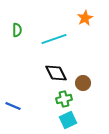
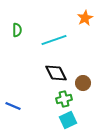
cyan line: moved 1 px down
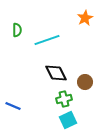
cyan line: moved 7 px left
brown circle: moved 2 px right, 1 px up
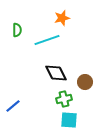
orange star: moved 23 px left; rotated 14 degrees clockwise
blue line: rotated 63 degrees counterclockwise
cyan square: moved 1 px right; rotated 30 degrees clockwise
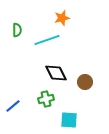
green cross: moved 18 px left
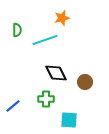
cyan line: moved 2 px left
green cross: rotated 14 degrees clockwise
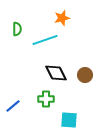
green semicircle: moved 1 px up
brown circle: moved 7 px up
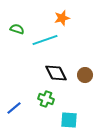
green semicircle: rotated 72 degrees counterclockwise
green cross: rotated 21 degrees clockwise
blue line: moved 1 px right, 2 px down
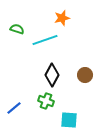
black diamond: moved 4 px left, 2 px down; rotated 55 degrees clockwise
green cross: moved 2 px down
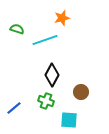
brown circle: moved 4 px left, 17 px down
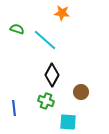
orange star: moved 5 px up; rotated 21 degrees clockwise
cyan line: rotated 60 degrees clockwise
blue line: rotated 56 degrees counterclockwise
cyan square: moved 1 px left, 2 px down
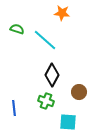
brown circle: moved 2 px left
